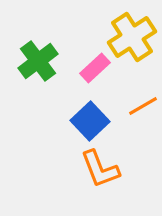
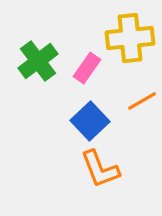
yellow cross: moved 2 px left, 1 px down; rotated 27 degrees clockwise
pink rectangle: moved 8 px left; rotated 12 degrees counterclockwise
orange line: moved 1 px left, 5 px up
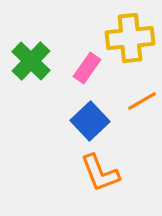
green cross: moved 7 px left; rotated 9 degrees counterclockwise
orange L-shape: moved 4 px down
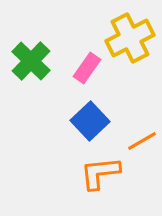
yellow cross: rotated 21 degrees counterclockwise
orange line: moved 40 px down
orange L-shape: rotated 105 degrees clockwise
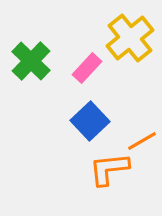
yellow cross: rotated 12 degrees counterclockwise
pink rectangle: rotated 8 degrees clockwise
orange L-shape: moved 9 px right, 4 px up
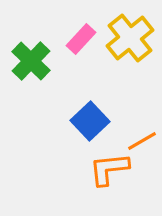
pink rectangle: moved 6 px left, 29 px up
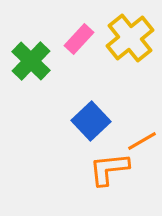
pink rectangle: moved 2 px left
blue square: moved 1 px right
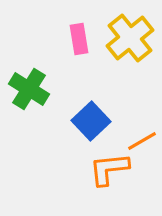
pink rectangle: rotated 52 degrees counterclockwise
green cross: moved 2 px left, 28 px down; rotated 12 degrees counterclockwise
